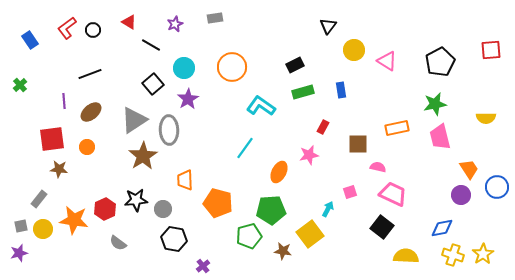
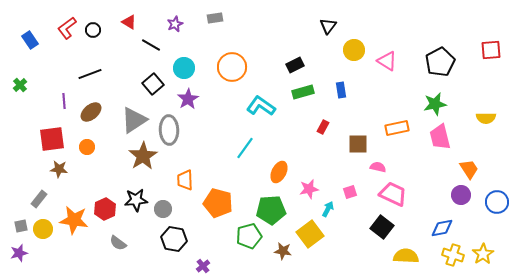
pink star at (309, 155): moved 34 px down
blue circle at (497, 187): moved 15 px down
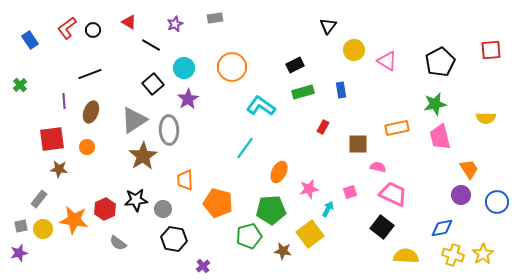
brown ellipse at (91, 112): rotated 30 degrees counterclockwise
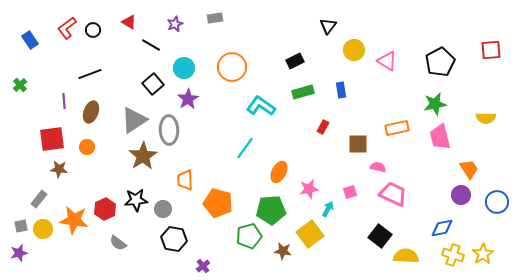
black rectangle at (295, 65): moved 4 px up
black square at (382, 227): moved 2 px left, 9 px down
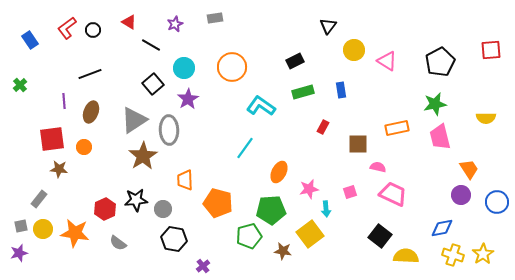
orange circle at (87, 147): moved 3 px left
cyan arrow at (328, 209): moved 2 px left; rotated 147 degrees clockwise
orange star at (74, 220): moved 1 px right, 13 px down
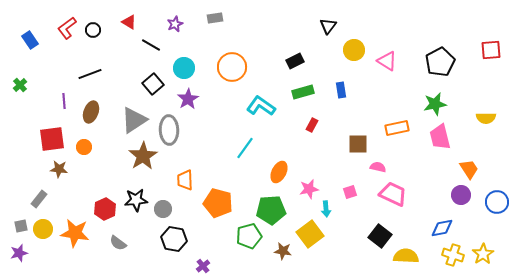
red rectangle at (323, 127): moved 11 px left, 2 px up
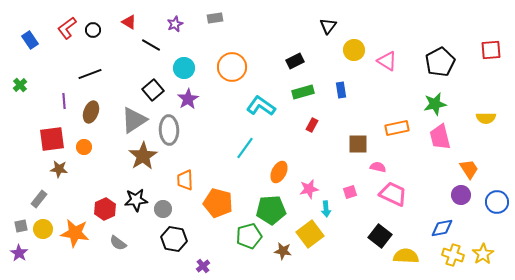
black square at (153, 84): moved 6 px down
purple star at (19, 253): rotated 24 degrees counterclockwise
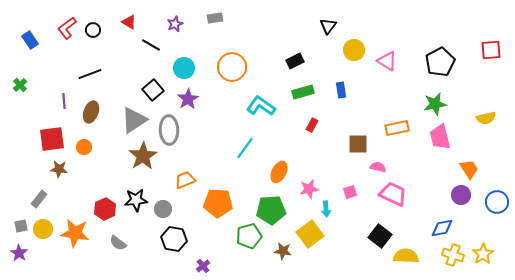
yellow semicircle at (486, 118): rotated 12 degrees counterclockwise
orange trapezoid at (185, 180): rotated 70 degrees clockwise
orange pentagon at (218, 203): rotated 12 degrees counterclockwise
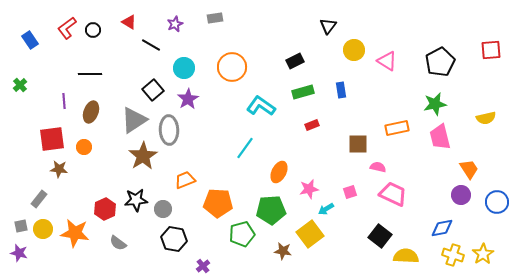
black line at (90, 74): rotated 20 degrees clockwise
red rectangle at (312, 125): rotated 40 degrees clockwise
cyan arrow at (326, 209): rotated 63 degrees clockwise
green pentagon at (249, 236): moved 7 px left, 2 px up
purple star at (19, 253): rotated 18 degrees counterclockwise
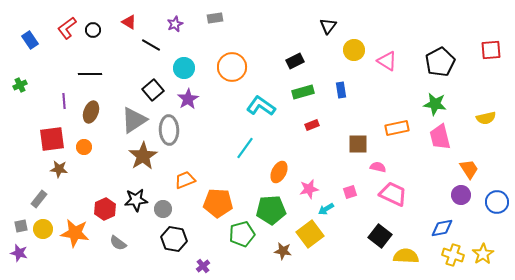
green cross at (20, 85): rotated 16 degrees clockwise
green star at (435, 104): rotated 20 degrees clockwise
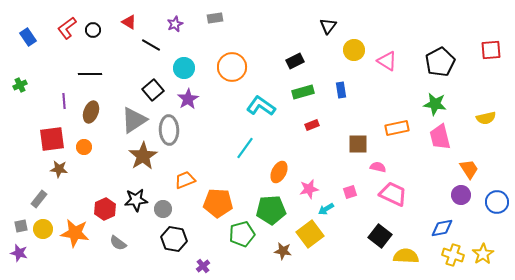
blue rectangle at (30, 40): moved 2 px left, 3 px up
